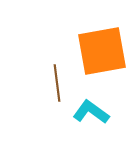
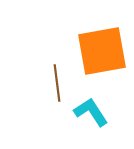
cyan L-shape: rotated 21 degrees clockwise
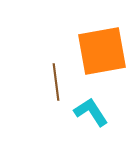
brown line: moved 1 px left, 1 px up
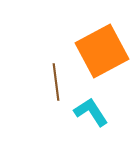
orange square: rotated 18 degrees counterclockwise
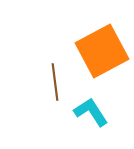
brown line: moved 1 px left
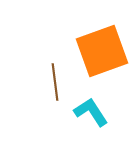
orange square: rotated 8 degrees clockwise
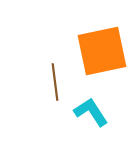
orange square: rotated 8 degrees clockwise
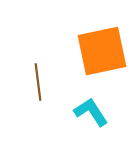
brown line: moved 17 px left
